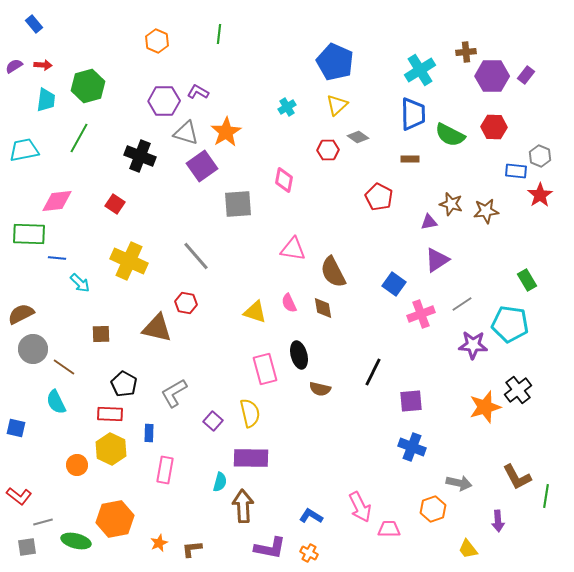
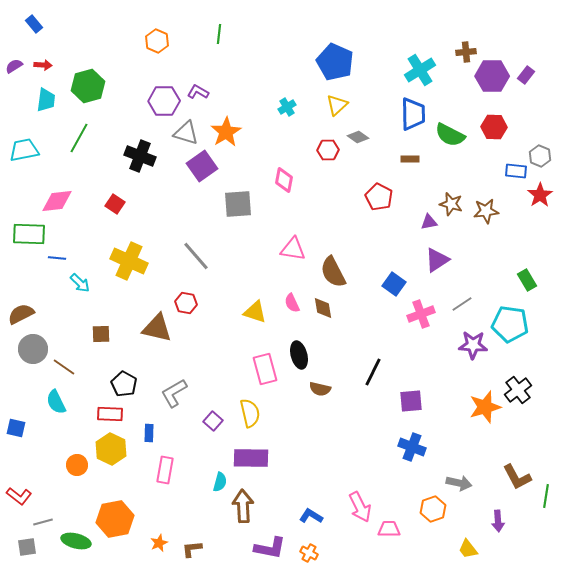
pink semicircle at (289, 303): moved 3 px right
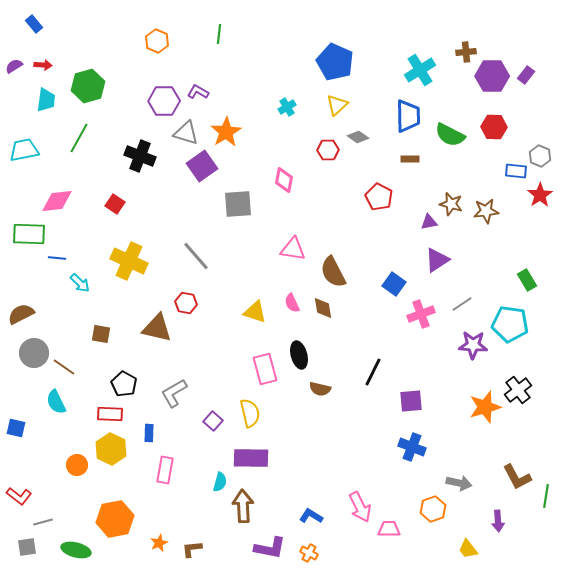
blue trapezoid at (413, 114): moved 5 px left, 2 px down
brown square at (101, 334): rotated 12 degrees clockwise
gray circle at (33, 349): moved 1 px right, 4 px down
green ellipse at (76, 541): moved 9 px down
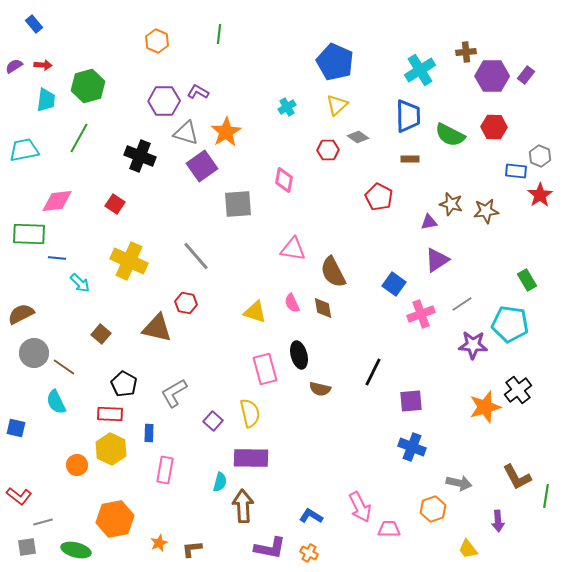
brown square at (101, 334): rotated 30 degrees clockwise
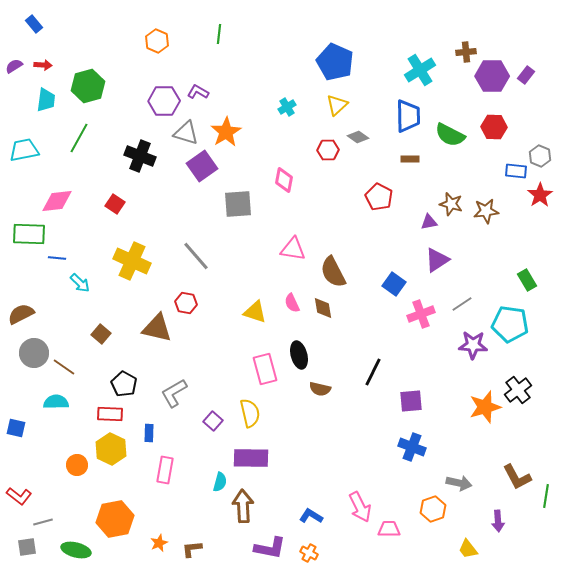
yellow cross at (129, 261): moved 3 px right
cyan semicircle at (56, 402): rotated 115 degrees clockwise
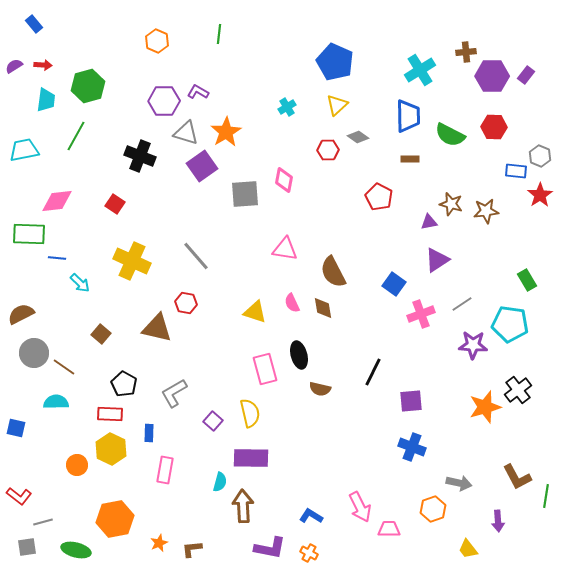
green line at (79, 138): moved 3 px left, 2 px up
gray square at (238, 204): moved 7 px right, 10 px up
pink triangle at (293, 249): moved 8 px left
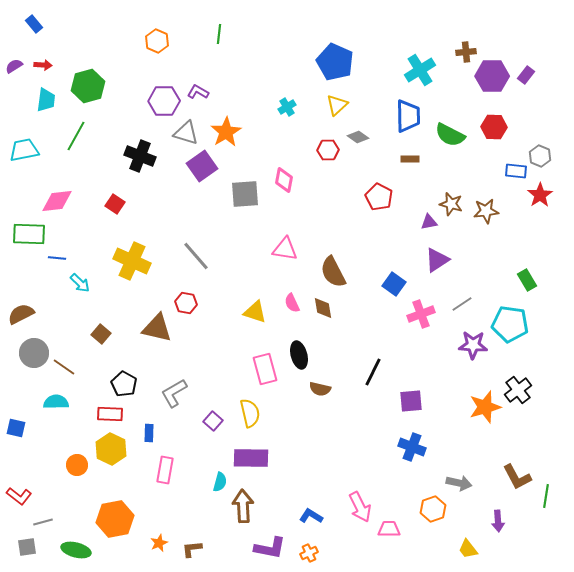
orange cross at (309, 553): rotated 36 degrees clockwise
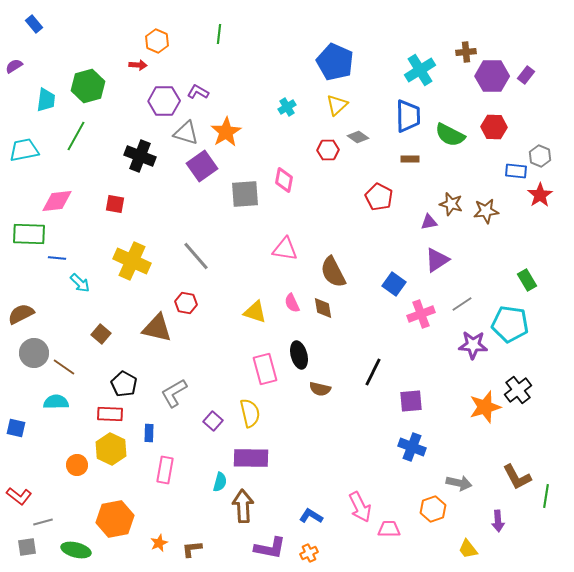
red arrow at (43, 65): moved 95 px right
red square at (115, 204): rotated 24 degrees counterclockwise
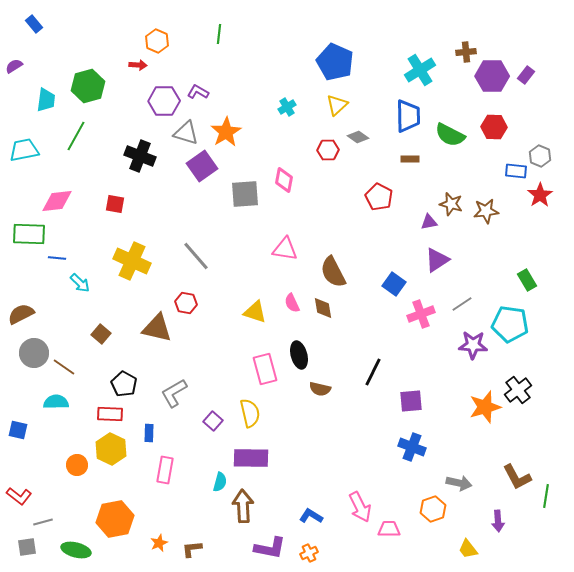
blue square at (16, 428): moved 2 px right, 2 px down
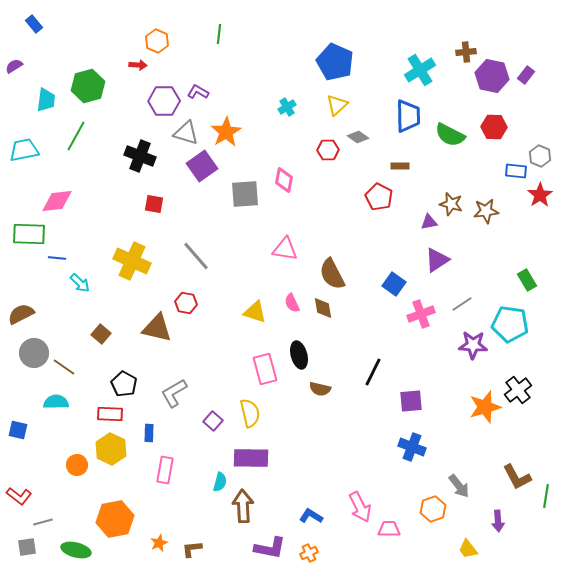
purple hexagon at (492, 76): rotated 12 degrees clockwise
brown rectangle at (410, 159): moved 10 px left, 7 px down
red square at (115, 204): moved 39 px right
brown semicircle at (333, 272): moved 1 px left, 2 px down
gray arrow at (459, 483): moved 3 px down; rotated 40 degrees clockwise
